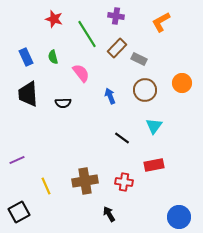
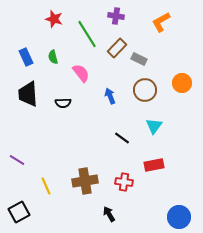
purple line: rotated 56 degrees clockwise
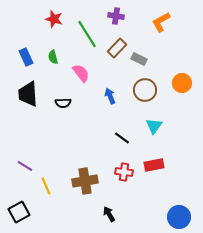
purple line: moved 8 px right, 6 px down
red cross: moved 10 px up
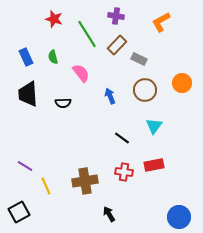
brown rectangle: moved 3 px up
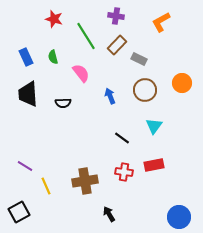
green line: moved 1 px left, 2 px down
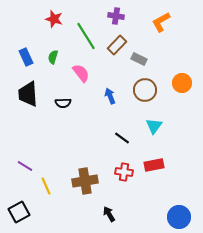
green semicircle: rotated 32 degrees clockwise
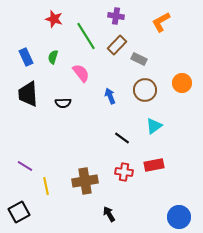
cyan triangle: rotated 18 degrees clockwise
yellow line: rotated 12 degrees clockwise
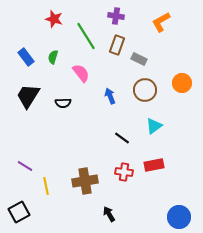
brown rectangle: rotated 24 degrees counterclockwise
blue rectangle: rotated 12 degrees counterclockwise
black trapezoid: moved 2 px down; rotated 36 degrees clockwise
